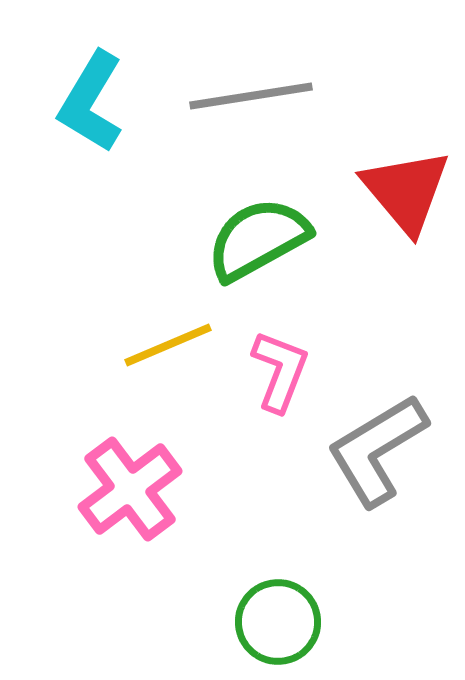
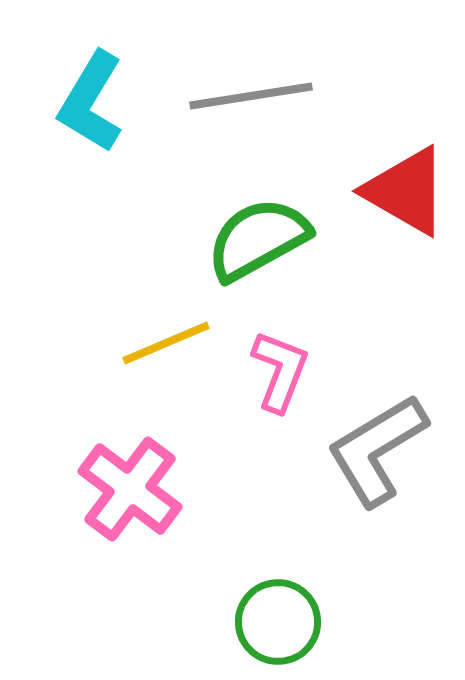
red triangle: rotated 20 degrees counterclockwise
yellow line: moved 2 px left, 2 px up
pink cross: rotated 16 degrees counterclockwise
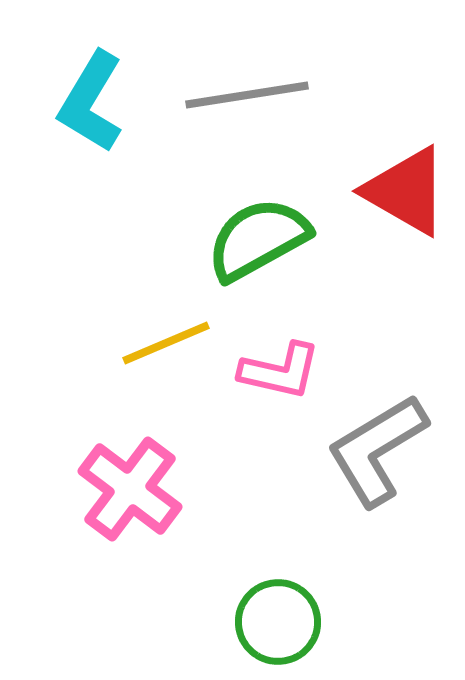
gray line: moved 4 px left, 1 px up
pink L-shape: rotated 82 degrees clockwise
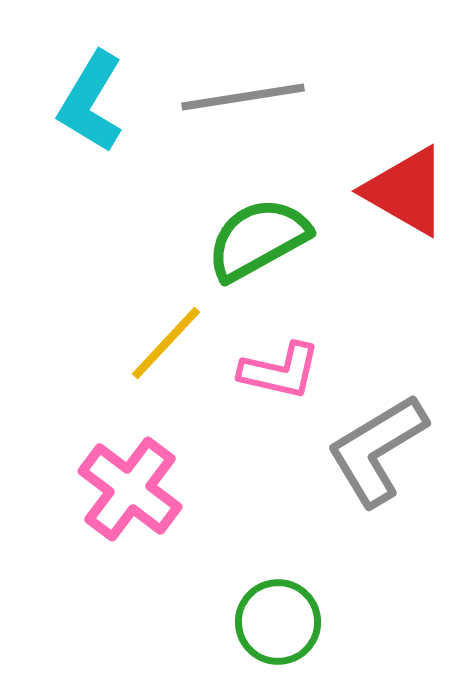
gray line: moved 4 px left, 2 px down
yellow line: rotated 24 degrees counterclockwise
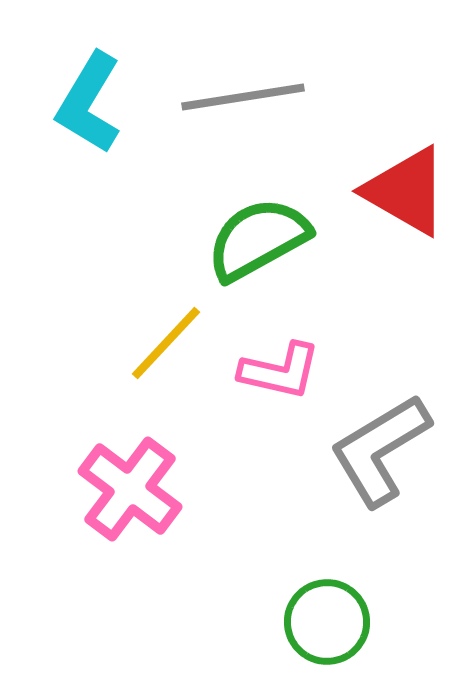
cyan L-shape: moved 2 px left, 1 px down
gray L-shape: moved 3 px right
green circle: moved 49 px right
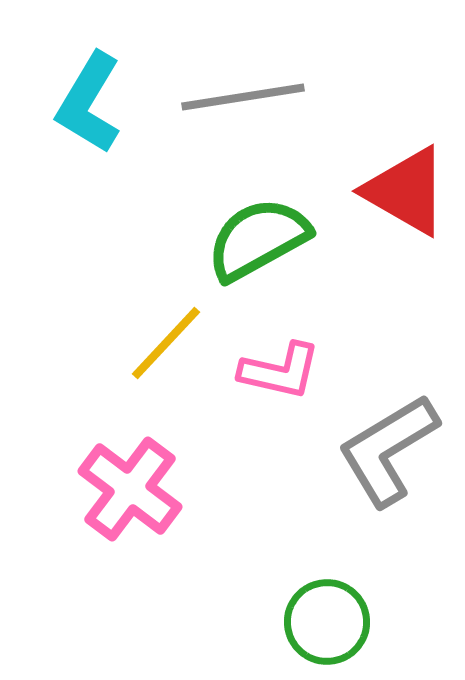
gray L-shape: moved 8 px right
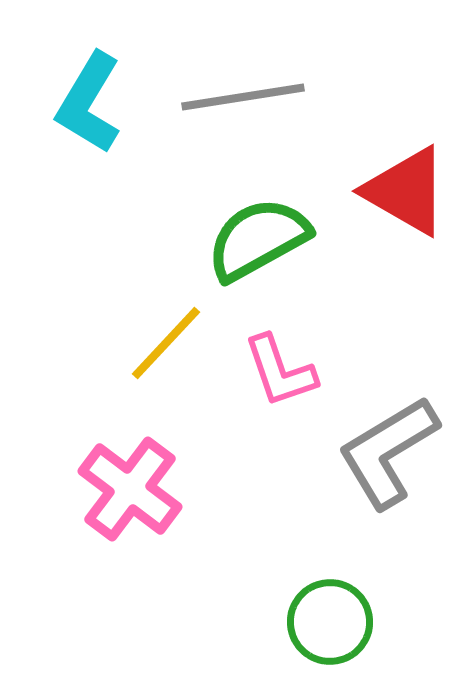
pink L-shape: rotated 58 degrees clockwise
gray L-shape: moved 2 px down
green circle: moved 3 px right
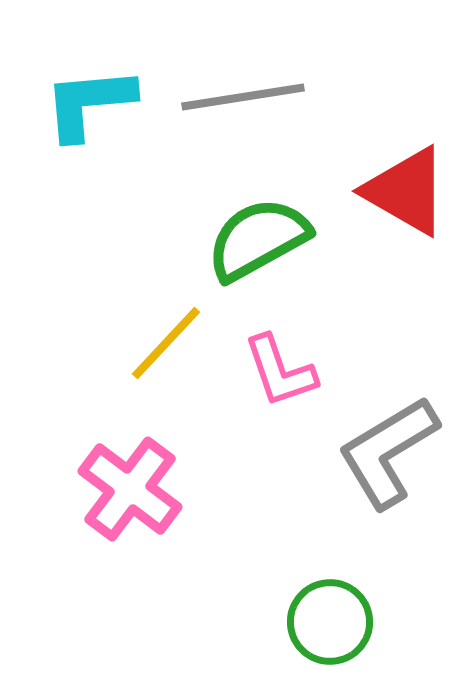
cyan L-shape: rotated 54 degrees clockwise
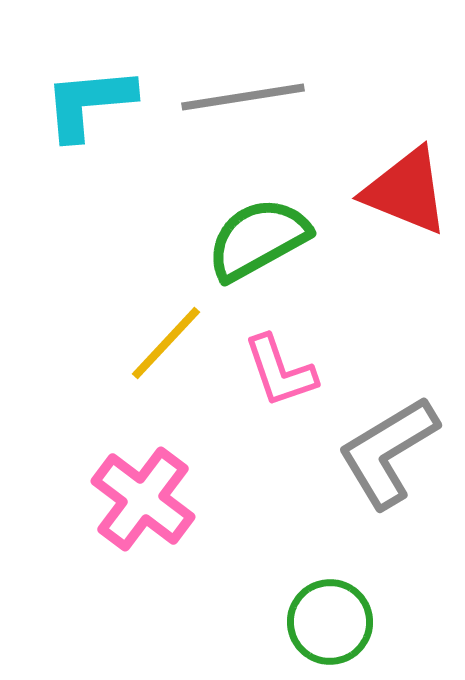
red triangle: rotated 8 degrees counterclockwise
pink cross: moved 13 px right, 10 px down
